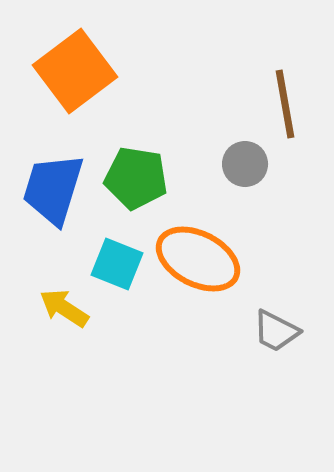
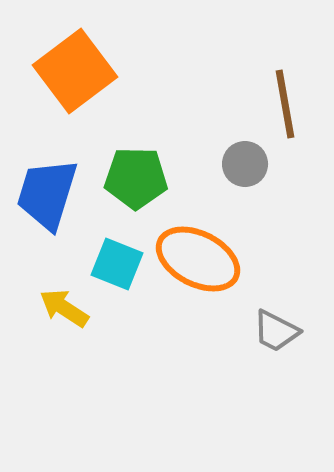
green pentagon: rotated 8 degrees counterclockwise
blue trapezoid: moved 6 px left, 5 px down
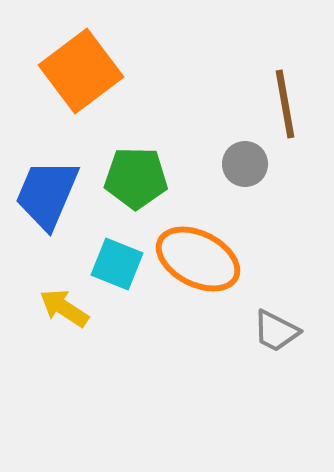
orange square: moved 6 px right
blue trapezoid: rotated 6 degrees clockwise
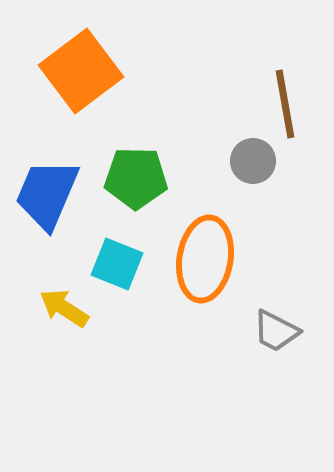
gray circle: moved 8 px right, 3 px up
orange ellipse: moved 7 px right; rotated 72 degrees clockwise
